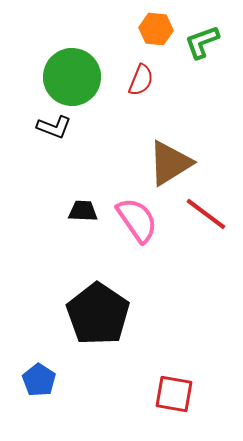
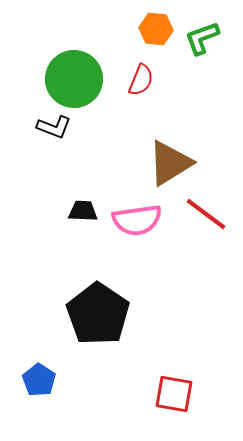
green L-shape: moved 4 px up
green circle: moved 2 px right, 2 px down
pink semicircle: rotated 117 degrees clockwise
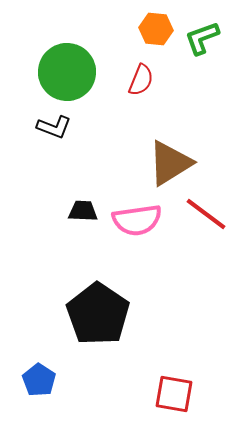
green circle: moved 7 px left, 7 px up
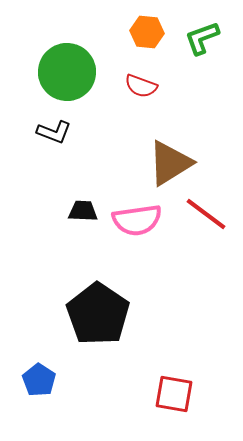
orange hexagon: moved 9 px left, 3 px down
red semicircle: moved 6 px down; rotated 88 degrees clockwise
black L-shape: moved 5 px down
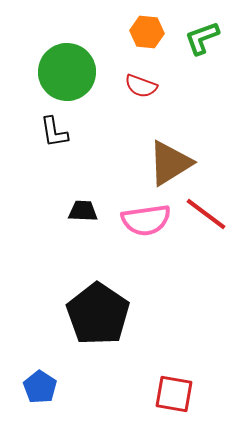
black L-shape: rotated 60 degrees clockwise
pink semicircle: moved 9 px right
blue pentagon: moved 1 px right, 7 px down
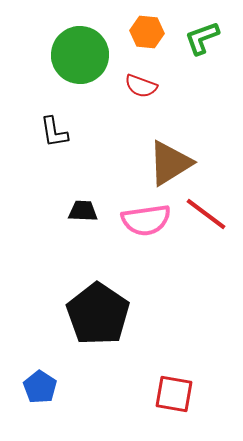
green circle: moved 13 px right, 17 px up
